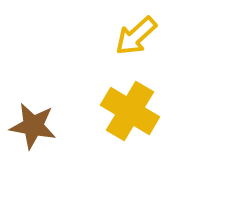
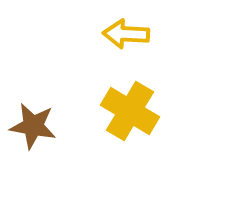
yellow arrow: moved 10 px left, 2 px up; rotated 45 degrees clockwise
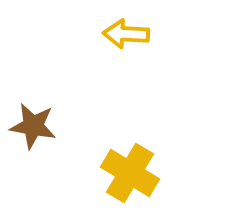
yellow cross: moved 62 px down
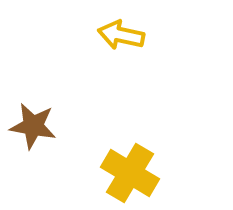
yellow arrow: moved 5 px left, 1 px down; rotated 9 degrees clockwise
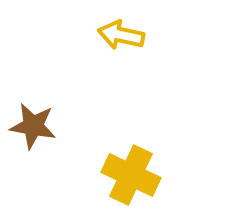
yellow cross: moved 1 px right, 2 px down; rotated 6 degrees counterclockwise
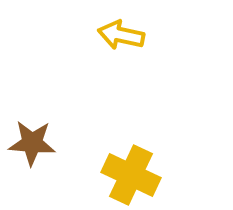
brown star: moved 1 px left, 17 px down; rotated 6 degrees counterclockwise
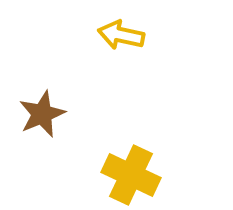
brown star: moved 10 px right, 29 px up; rotated 27 degrees counterclockwise
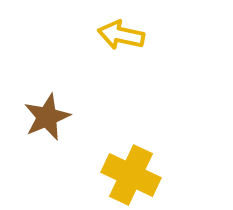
brown star: moved 5 px right, 3 px down
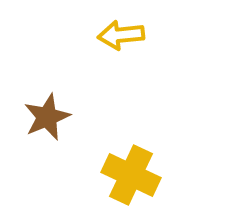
yellow arrow: rotated 18 degrees counterclockwise
